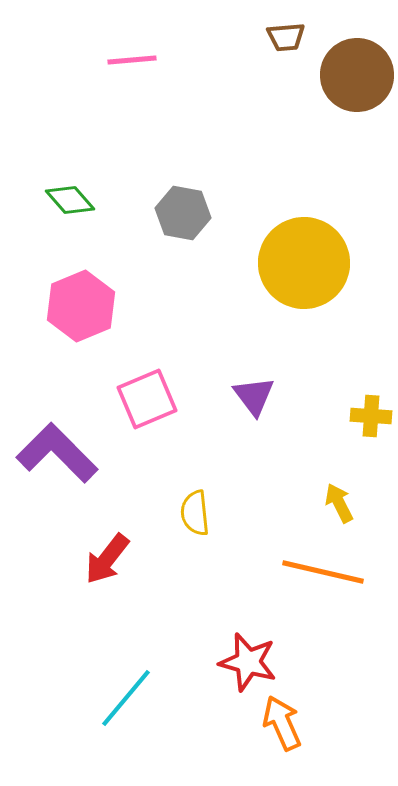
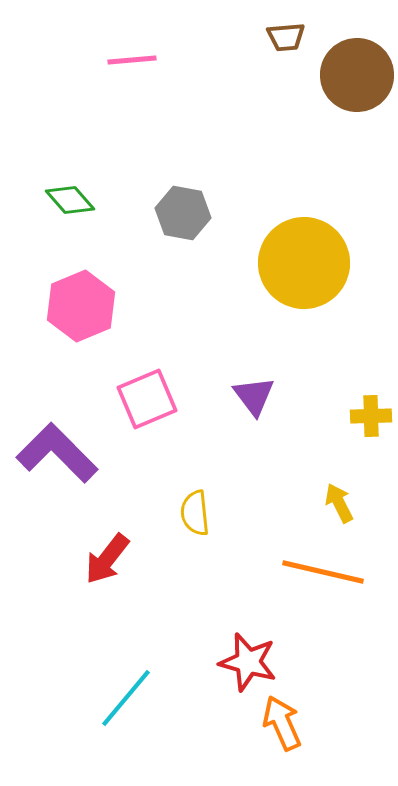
yellow cross: rotated 6 degrees counterclockwise
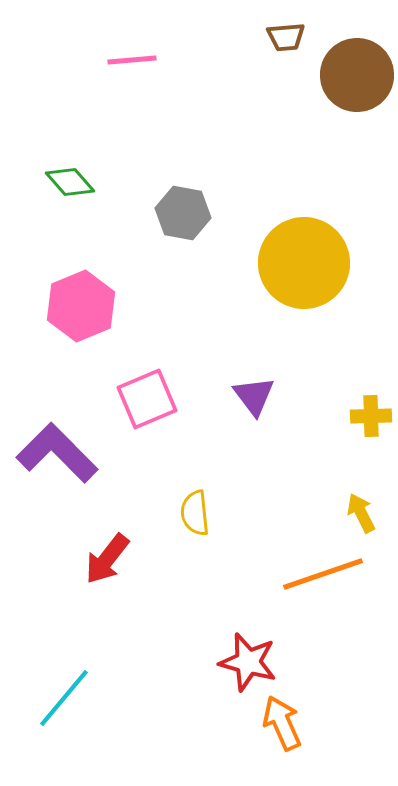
green diamond: moved 18 px up
yellow arrow: moved 22 px right, 10 px down
orange line: moved 2 px down; rotated 32 degrees counterclockwise
cyan line: moved 62 px left
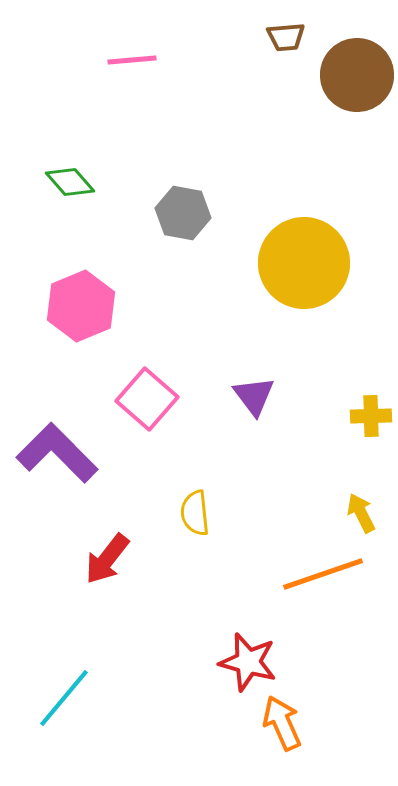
pink square: rotated 26 degrees counterclockwise
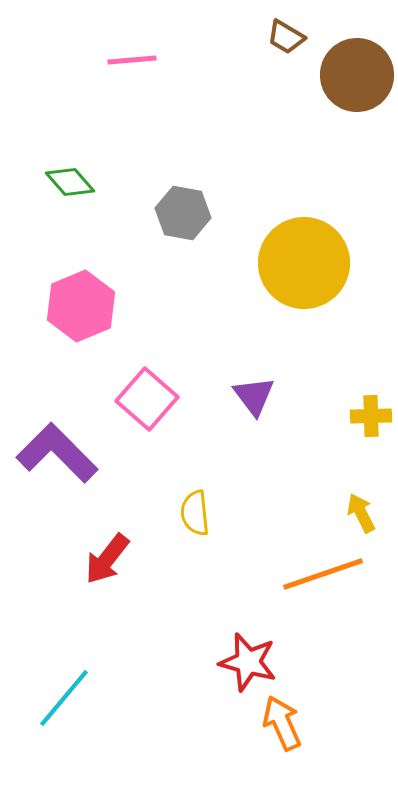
brown trapezoid: rotated 36 degrees clockwise
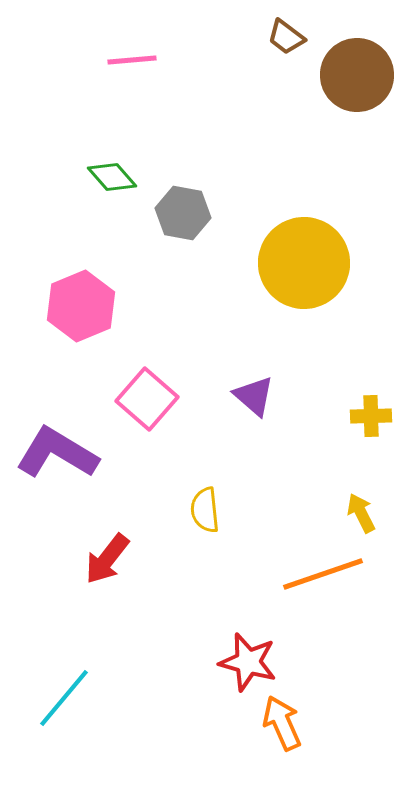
brown trapezoid: rotated 6 degrees clockwise
green diamond: moved 42 px right, 5 px up
purple triangle: rotated 12 degrees counterclockwise
purple L-shape: rotated 14 degrees counterclockwise
yellow semicircle: moved 10 px right, 3 px up
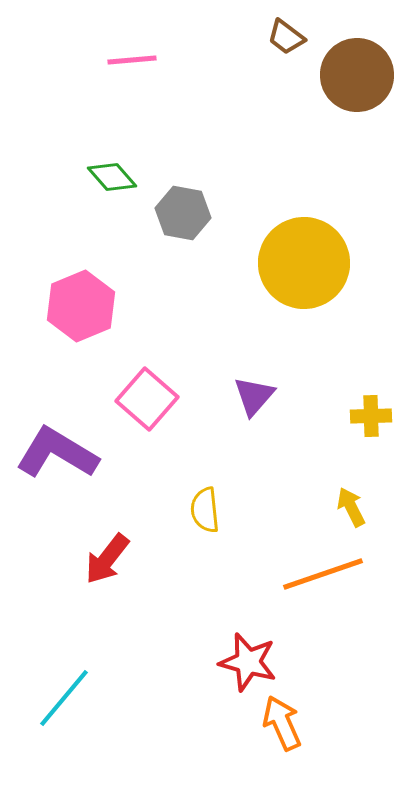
purple triangle: rotated 30 degrees clockwise
yellow arrow: moved 10 px left, 6 px up
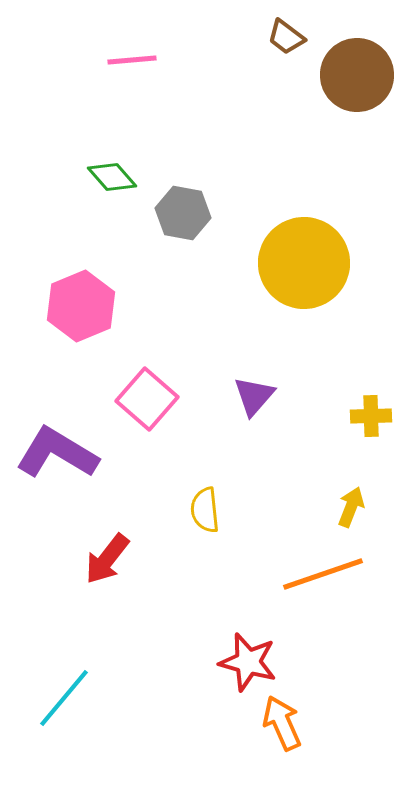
yellow arrow: rotated 48 degrees clockwise
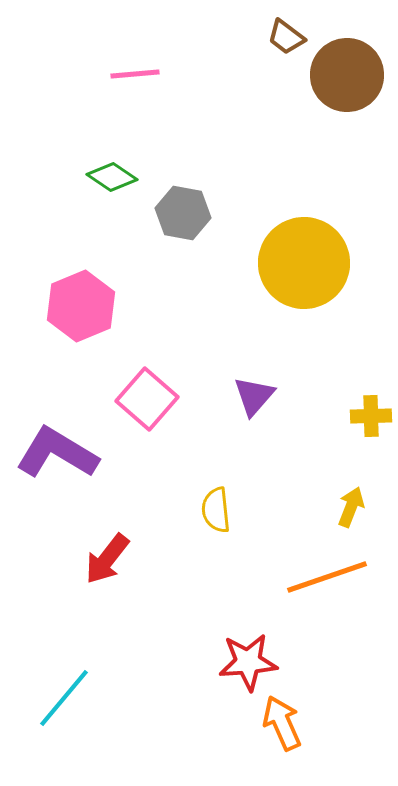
pink line: moved 3 px right, 14 px down
brown circle: moved 10 px left
green diamond: rotated 15 degrees counterclockwise
yellow semicircle: moved 11 px right
orange line: moved 4 px right, 3 px down
red star: rotated 20 degrees counterclockwise
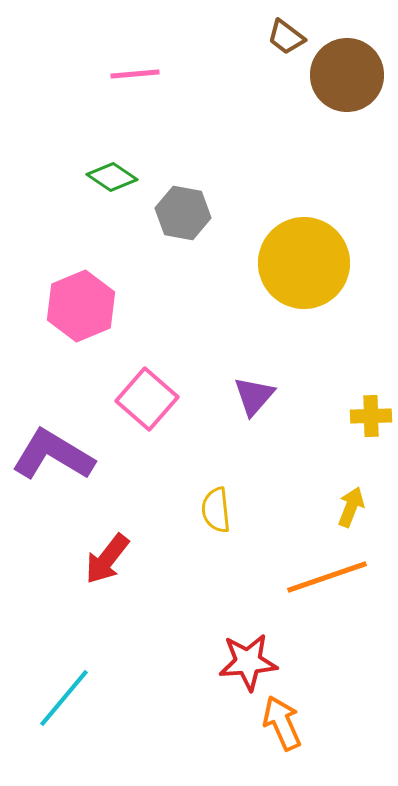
purple L-shape: moved 4 px left, 2 px down
